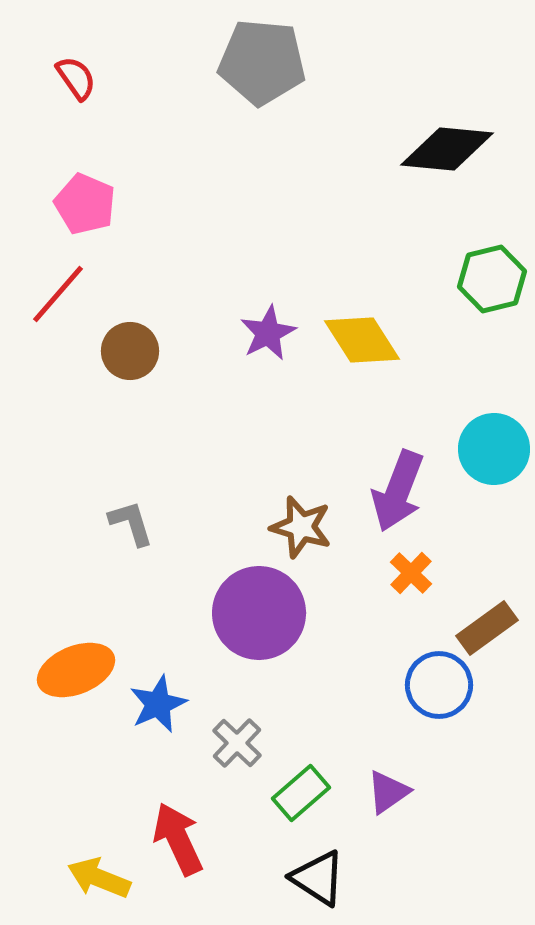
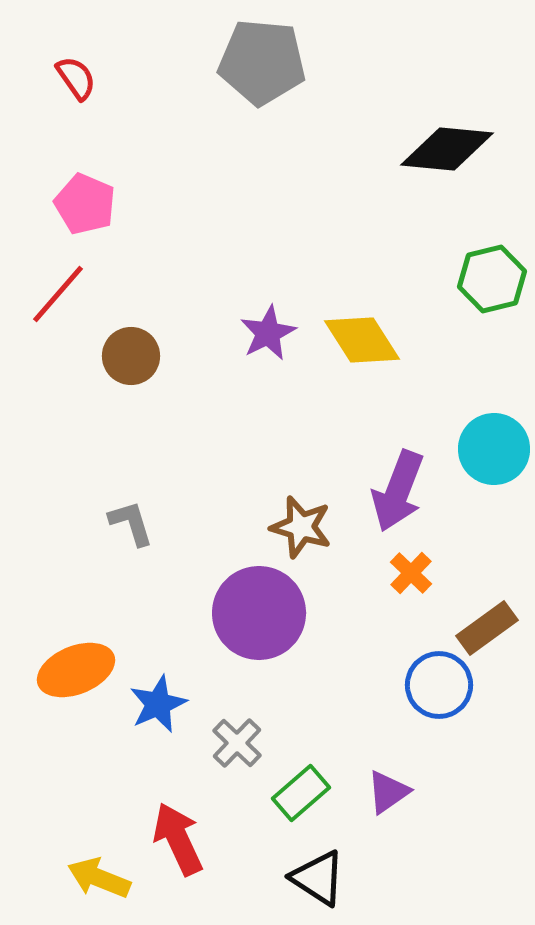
brown circle: moved 1 px right, 5 px down
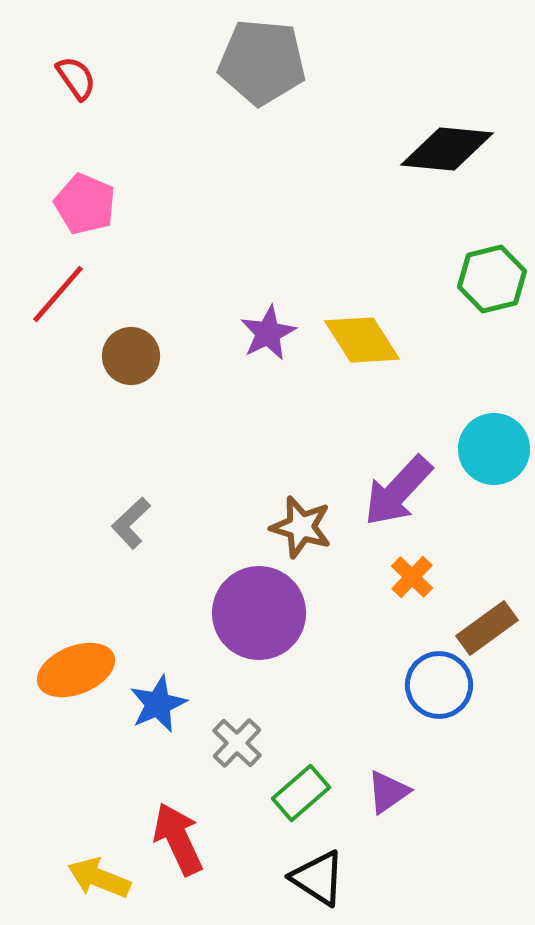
purple arrow: rotated 22 degrees clockwise
gray L-shape: rotated 116 degrees counterclockwise
orange cross: moved 1 px right, 4 px down
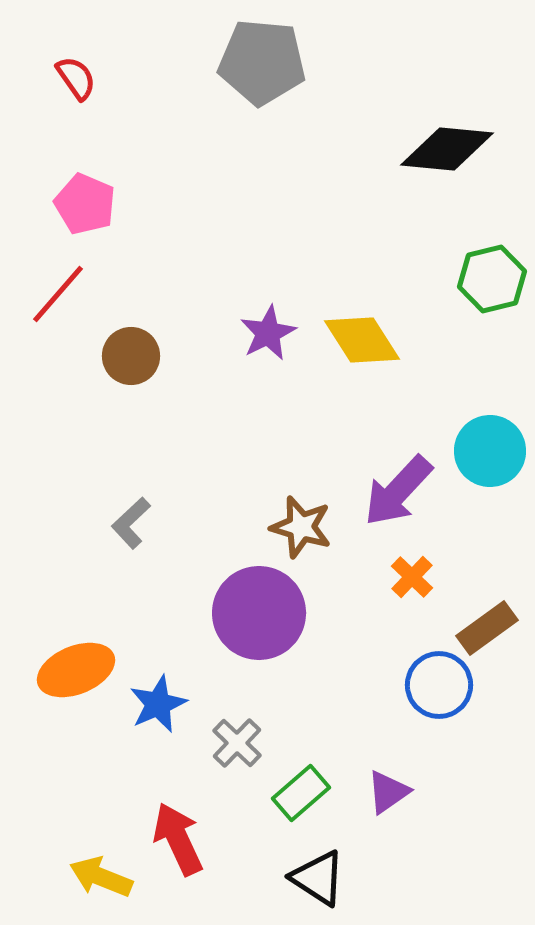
cyan circle: moved 4 px left, 2 px down
yellow arrow: moved 2 px right, 1 px up
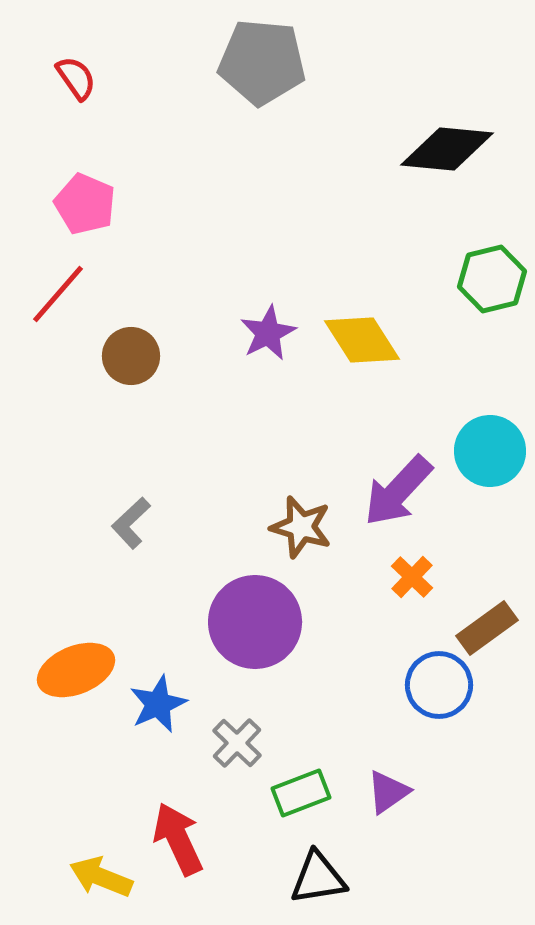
purple circle: moved 4 px left, 9 px down
green rectangle: rotated 20 degrees clockwise
black triangle: rotated 42 degrees counterclockwise
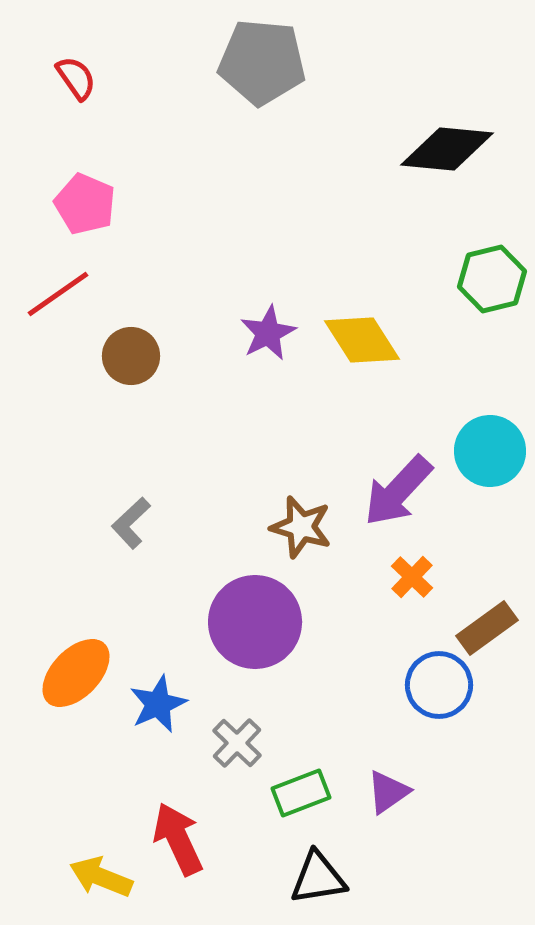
red line: rotated 14 degrees clockwise
orange ellipse: moved 3 px down; rotated 24 degrees counterclockwise
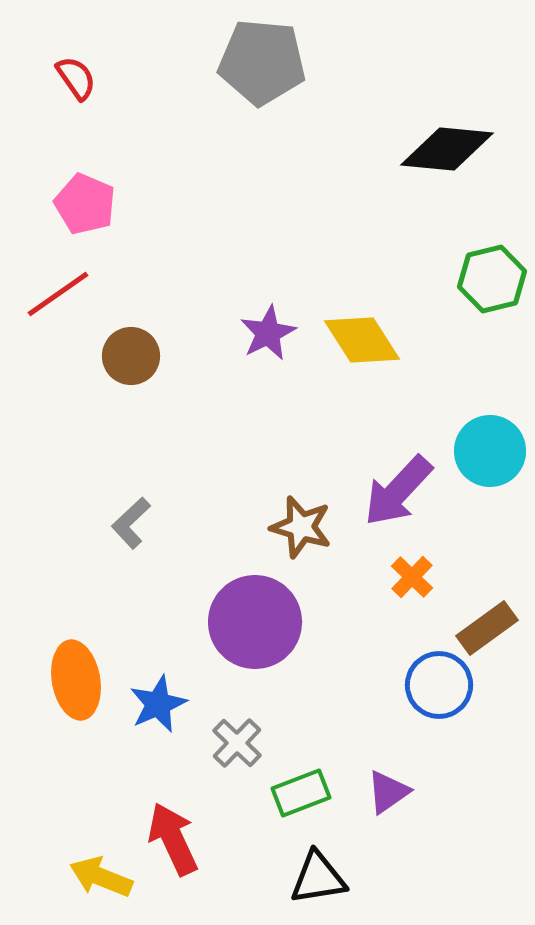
orange ellipse: moved 7 px down; rotated 54 degrees counterclockwise
red arrow: moved 5 px left
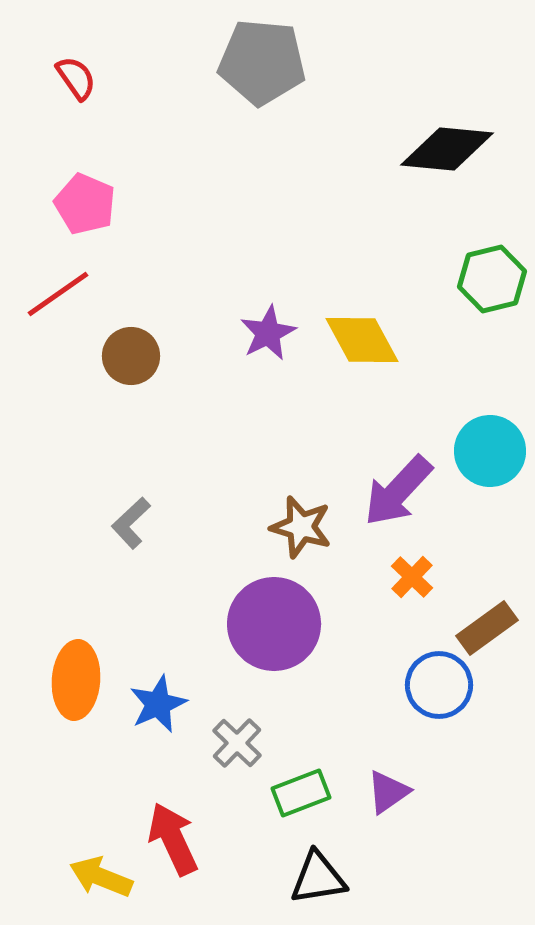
yellow diamond: rotated 4 degrees clockwise
purple circle: moved 19 px right, 2 px down
orange ellipse: rotated 14 degrees clockwise
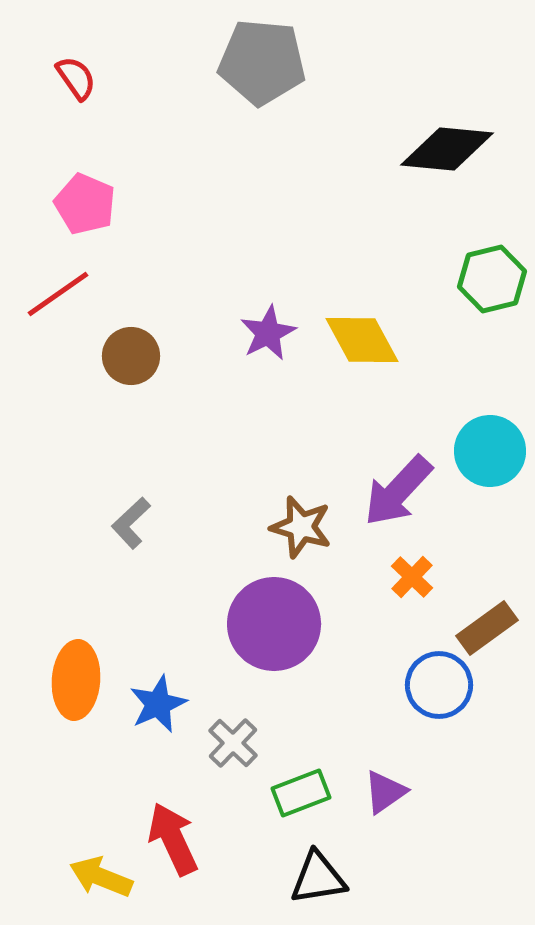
gray cross: moved 4 px left
purple triangle: moved 3 px left
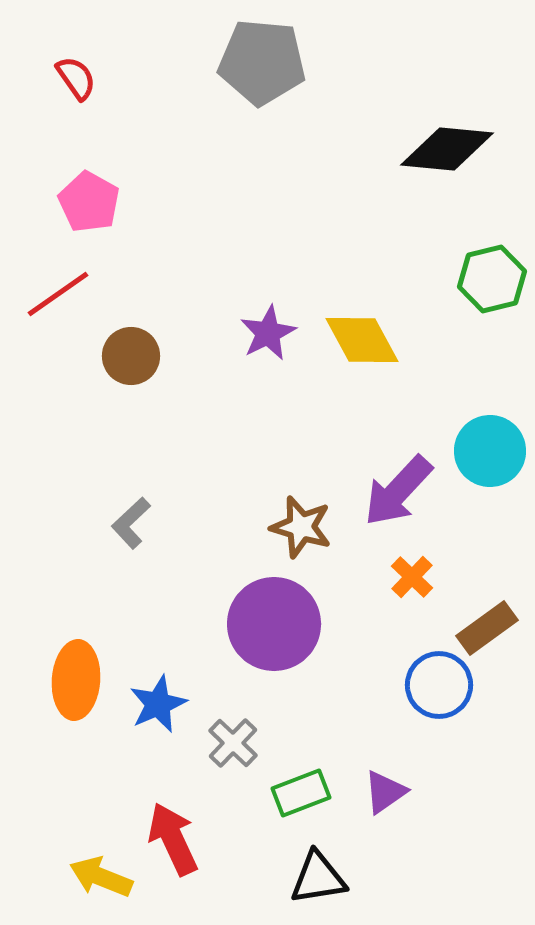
pink pentagon: moved 4 px right, 2 px up; rotated 6 degrees clockwise
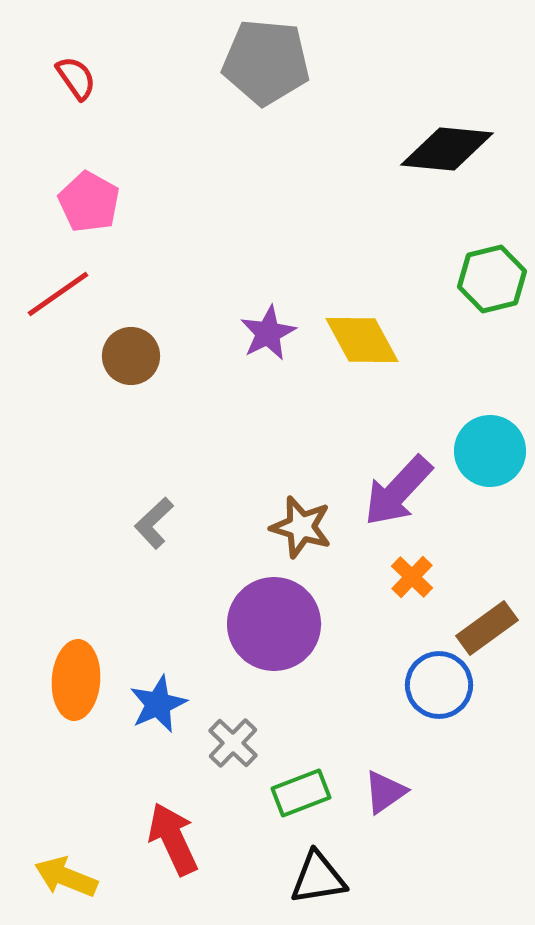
gray pentagon: moved 4 px right
gray L-shape: moved 23 px right
yellow arrow: moved 35 px left
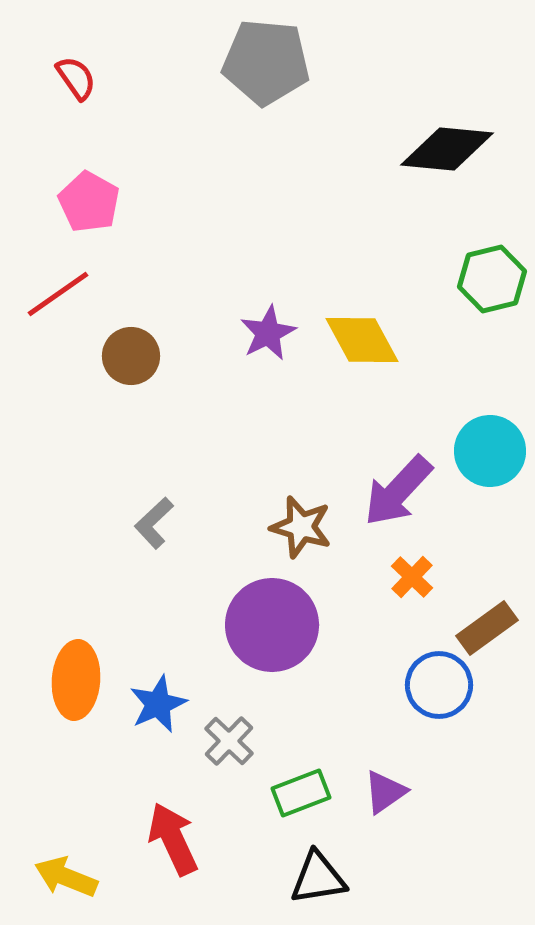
purple circle: moved 2 px left, 1 px down
gray cross: moved 4 px left, 2 px up
